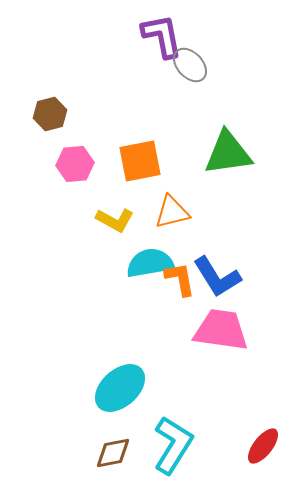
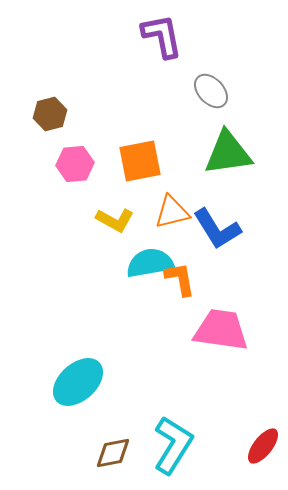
gray ellipse: moved 21 px right, 26 px down
blue L-shape: moved 48 px up
cyan ellipse: moved 42 px left, 6 px up
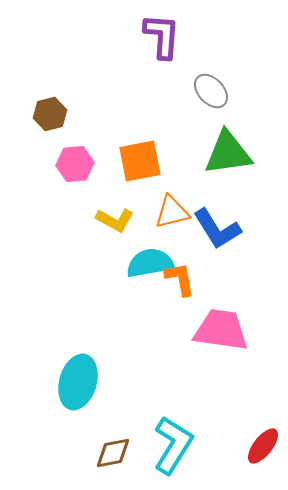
purple L-shape: rotated 15 degrees clockwise
cyan ellipse: rotated 32 degrees counterclockwise
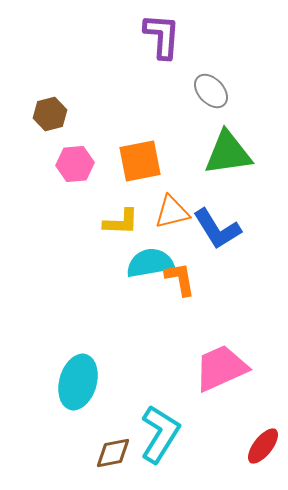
yellow L-shape: moved 6 px right, 2 px down; rotated 27 degrees counterclockwise
pink trapezoid: moved 38 px down; rotated 32 degrees counterclockwise
cyan L-shape: moved 13 px left, 11 px up
